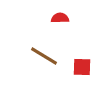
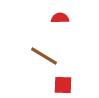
red square: moved 19 px left, 18 px down
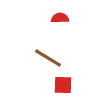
brown line: moved 4 px right, 2 px down
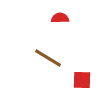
red square: moved 19 px right, 5 px up
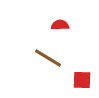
red semicircle: moved 7 px down
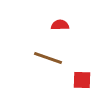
brown line: rotated 12 degrees counterclockwise
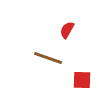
red semicircle: moved 7 px right, 5 px down; rotated 60 degrees counterclockwise
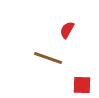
red square: moved 5 px down
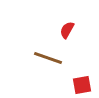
red square: rotated 12 degrees counterclockwise
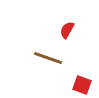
red square: rotated 30 degrees clockwise
